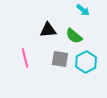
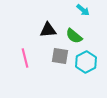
gray square: moved 3 px up
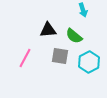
cyan arrow: rotated 32 degrees clockwise
pink line: rotated 42 degrees clockwise
cyan hexagon: moved 3 px right
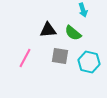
green semicircle: moved 1 px left, 3 px up
cyan hexagon: rotated 20 degrees counterclockwise
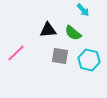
cyan arrow: rotated 24 degrees counterclockwise
pink line: moved 9 px left, 5 px up; rotated 18 degrees clockwise
cyan hexagon: moved 2 px up
